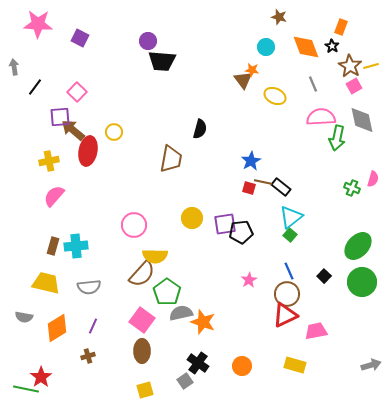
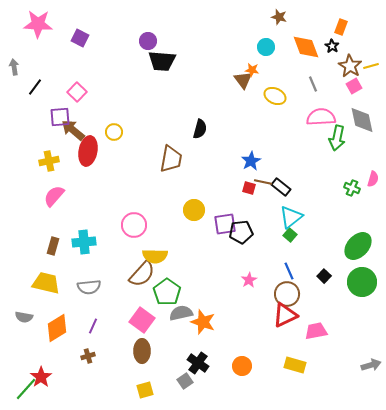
yellow circle at (192, 218): moved 2 px right, 8 px up
cyan cross at (76, 246): moved 8 px right, 4 px up
green line at (26, 389): rotated 60 degrees counterclockwise
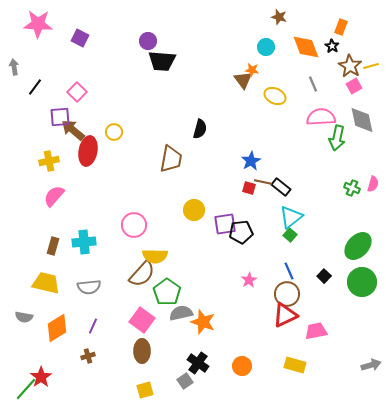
pink semicircle at (373, 179): moved 5 px down
